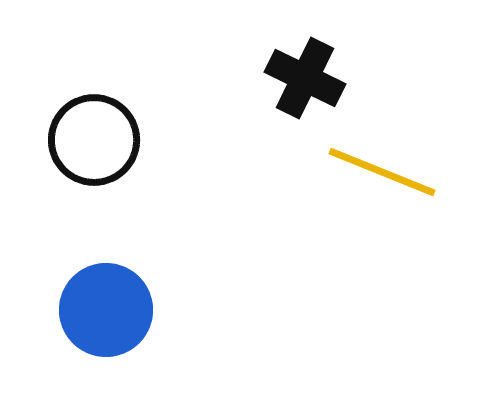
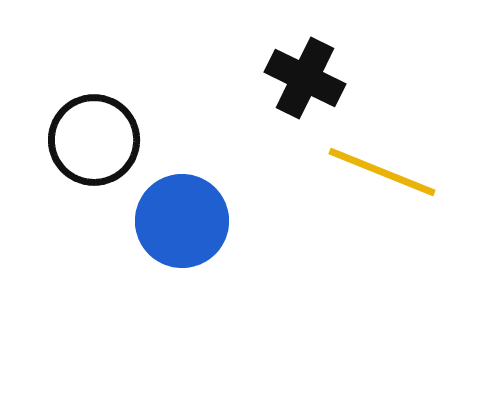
blue circle: moved 76 px right, 89 px up
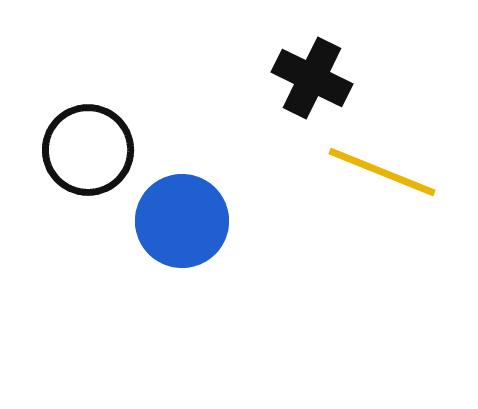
black cross: moved 7 px right
black circle: moved 6 px left, 10 px down
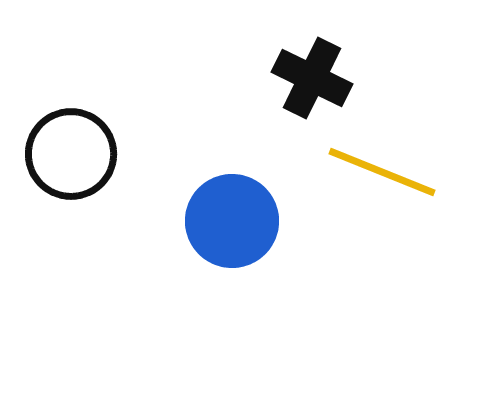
black circle: moved 17 px left, 4 px down
blue circle: moved 50 px right
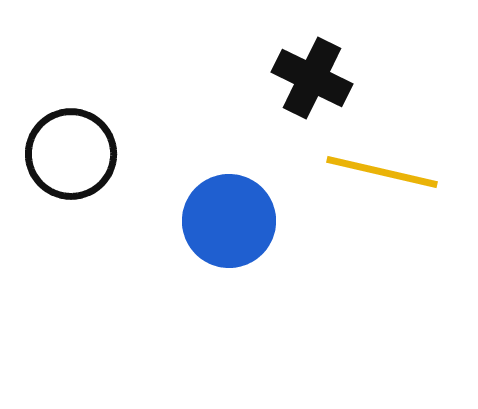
yellow line: rotated 9 degrees counterclockwise
blue circle: moved 3 px left
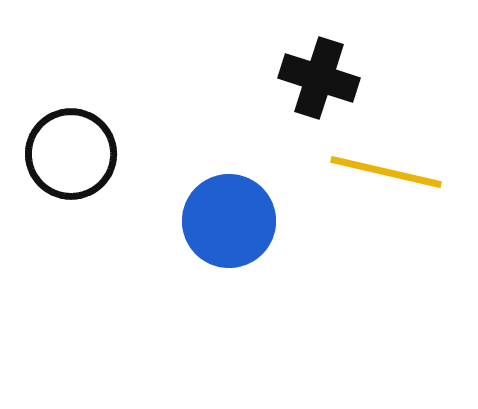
black cross: moved 7 px right; rotated 8 degrees counterclockwise
yellow line: moved 4 px right
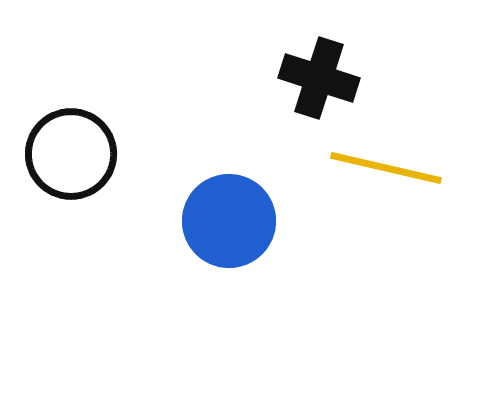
yellow line: moved 4 px up
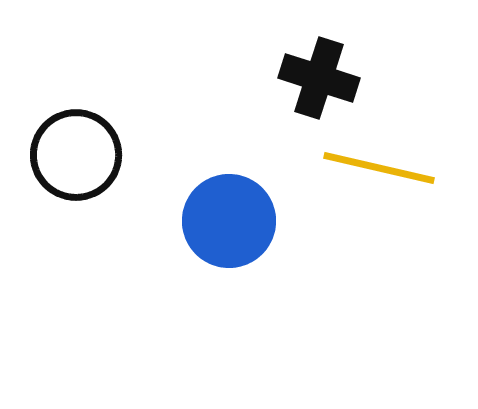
black circle: moved 5 px right, 1 px down
yellow line: moved 7 px left
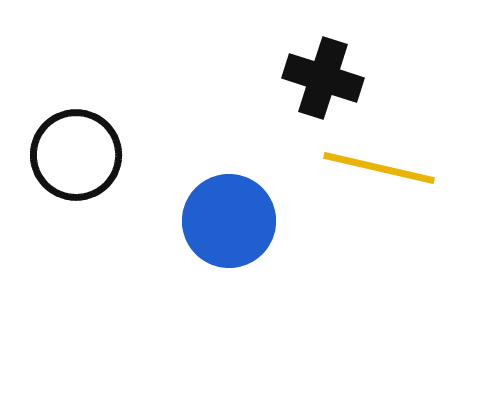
black cross: moved 4 px right
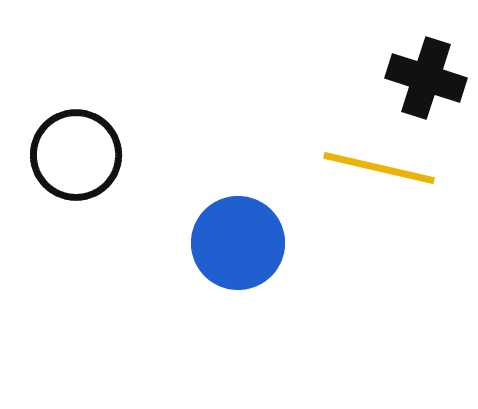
black cross: moved 103 px right
blue circle: moved 9 px right, 22 px down
